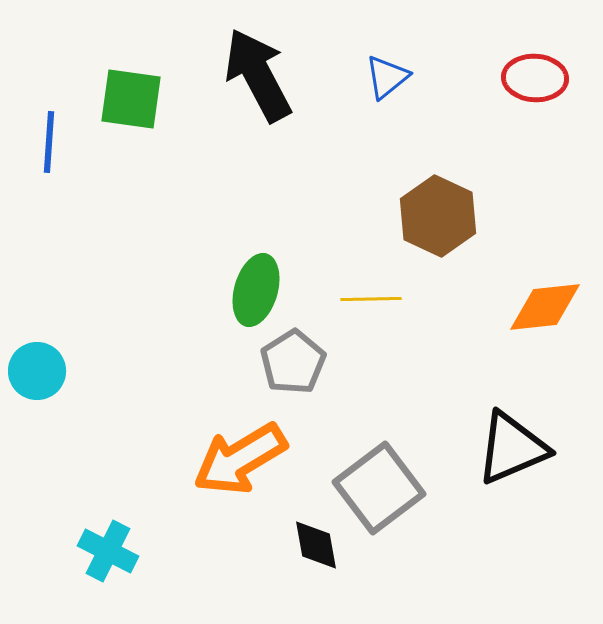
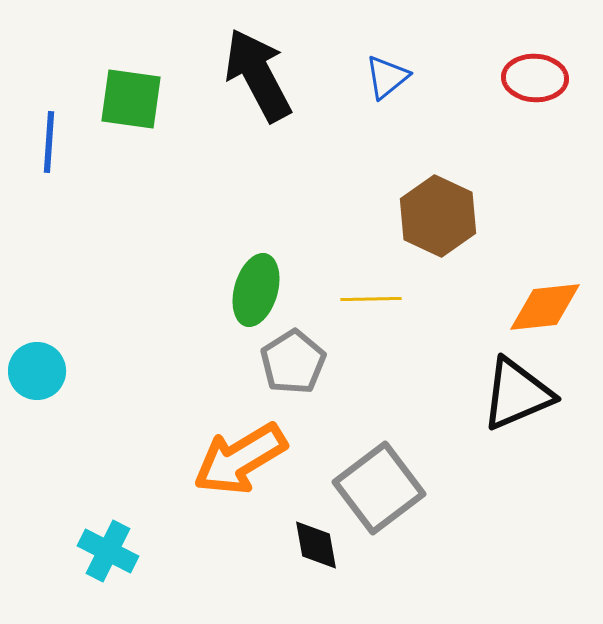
black triangle: moved 5 px right, 54 px up
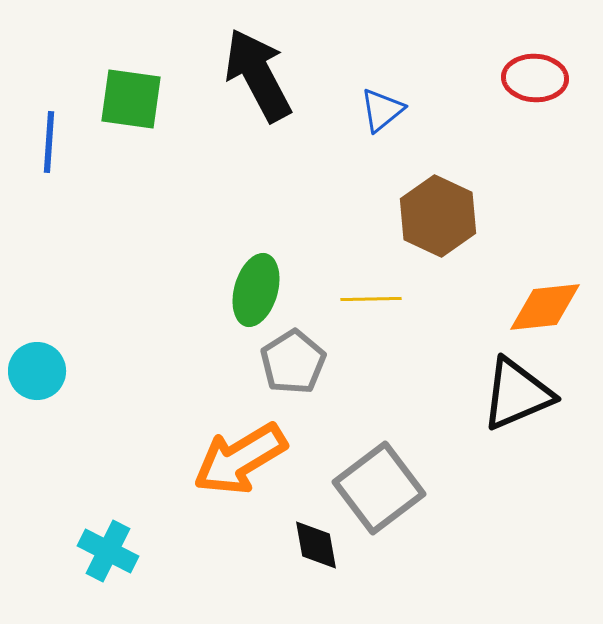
blue triangle: moved 5 px left, 33 px down
